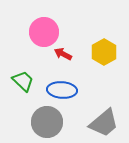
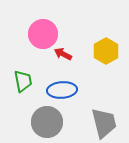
pink circle: moved 1 px left, 2 px down
yellow hexagon: moved 2 px right, 1 px up
green trapezoid: rotated 35 degrees clockwise
blue ellipse: rotated 8 degrees counterclockwise
gray trapezoid: rotated 64 degrees counterclockwise
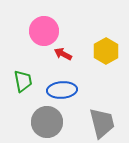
pink circle: moved 1 px right, 3 px up
gray trapezoid: moved 2 px left
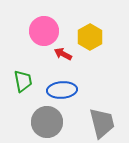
yellow hexagon: moved 16 px left, 14 px up
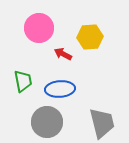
pink circle: moved 5 px left, 3 px up
yellow hexagon: rotated 25 degrees clockwise
blue ellipse: moved 2 px left, 1 px up
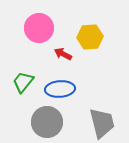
green trapezoid: moved 1 px down; rotated 130 degrees counterclockwise
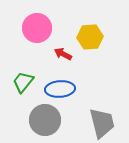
pink circle: moved 2 px left
gray circle: moved 2 px left, 2 px up
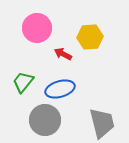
blue ellipse: rotated 12 degrees counterclockwise
